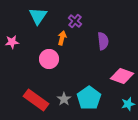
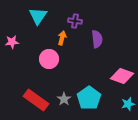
purple cross: rotated 32 degrees counterclockwise
purple semicircle: moved 6 px left, 2 px up
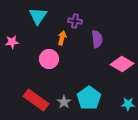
pink diamond: moved 12 px up; rotated 10 degrees clockwise
gray star: moved 3 px down
cyan star: rotated 16 degrees clockwise
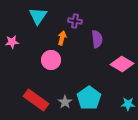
pink circle: moved 2 px right, 1 px down
gray star: moved 1 px right
